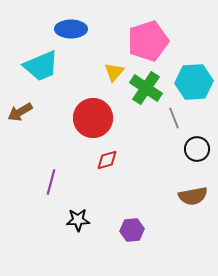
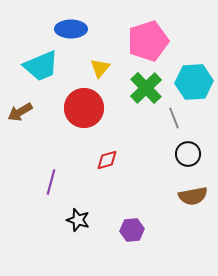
yellow triangle: moved 14 px left, 4 px up
green cross: rotated 12 degrees clockwise
red circle: moved 9 px left, 10 px up
black circle: moved 9 px left, 5 px down
black star: rotated 20 degrees clockwise
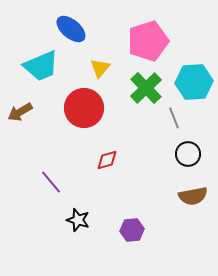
blue ellipse: rotated 40 degrees clockwise
purple line: rotated 55 degrees counterclockwise
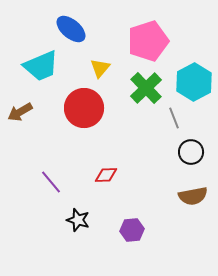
cyan hexagon: rotated 24 degrees counterclockwise
black circle: moved 3 px right, 2 px up
red diamond: moved 1 px left, 15 px down; rotated 15 degrees clockwise
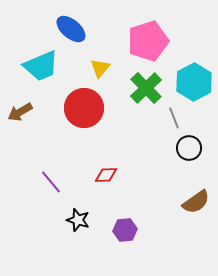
black circle: moved 2 px left, 4 px up
brown semicircle: moved 3 px right, 6 px down; rotated 24 degrees counterclockwise
purple hexagon: moved 7 px left
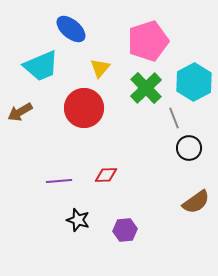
purple line: moved 8 px right, 1 px up; rotated 55 degrees counterclockwise
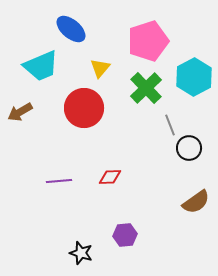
cyan hexagon: moved 5 px up
gray line: moved 4 px left, 7 px down
red diamond: moved 4 px right, 2 px down
black star: moved 3 px right, 33 px down
purple hexagon: moved 5 px down
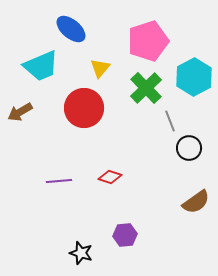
gray line: moved 4 px up
red diamond: rotated 20 degrees clockwise
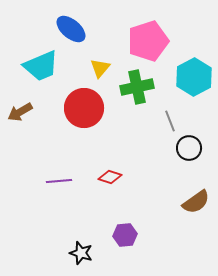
green cross: moved 9 px left, 1 px up; rotated 32 degrees clockwise
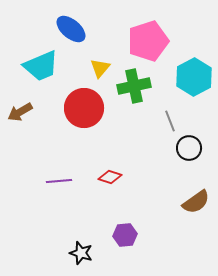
green cross: moved 3 px left, 1 px up
